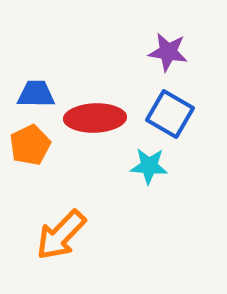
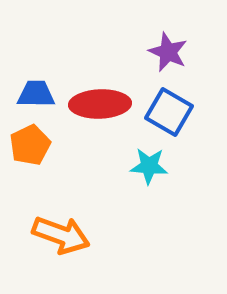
purple star: rotated 15 degrees clockwise
blue square: moved 1 px left, 2 px up
red ellipse: moved 5 px right, 14 px up
orange arrow: rotated 114 degrees counterclockwise
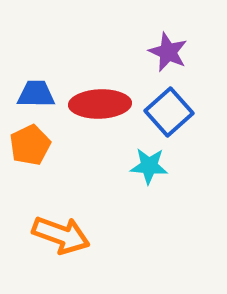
blue square: rotated 18 degrees clockwise
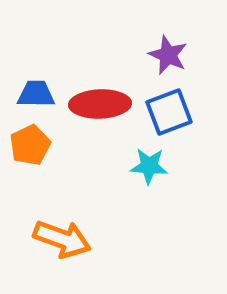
purple star: moved 3 px down
blue square: rotated 21 degrees clockwise
orange arrow: moved 1 px right, 4 px down
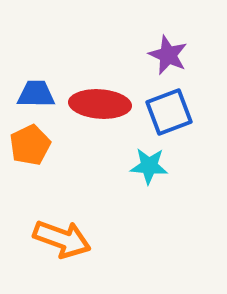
red ellipse: rotated 6 degrees clockwise
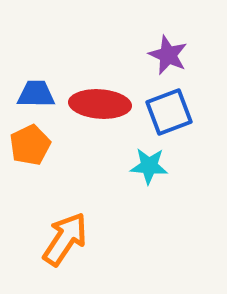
orange arrow: moved 3 px right; rotated 76 degrees counterclockwise
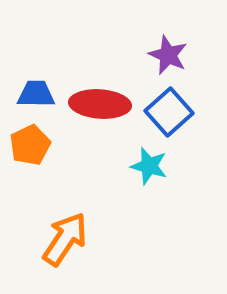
blue square: rotated 21 degrees counterclockwise
cyan star: rotated 12 degrees clockwise
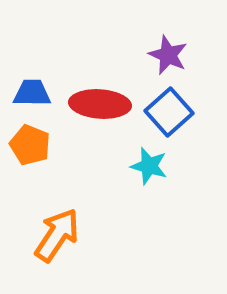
blue trapezoid: moved 4 px left, 1 px up
orange pentagon: rotated 24 degrees counterclockwise
orange arrow: moved 8 px left, 4 px up
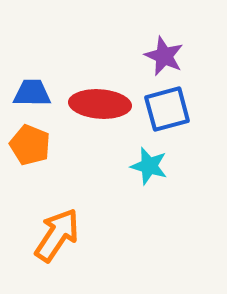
purple star: moved 4 px left, 1 px down
blue square: moved 2 px left, 3 px up; rotated 27 degrees clockwise
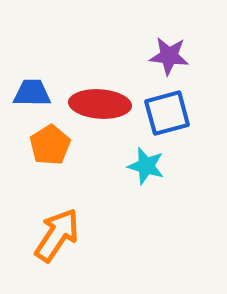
purple star: moved 5 px right; rotated 18 degrees counterclockwise
blue square: moved 4 px down
orange pentagon: moved 20 px right; rotated 18 degrees clockwise
cyan star: moved 3 px left
